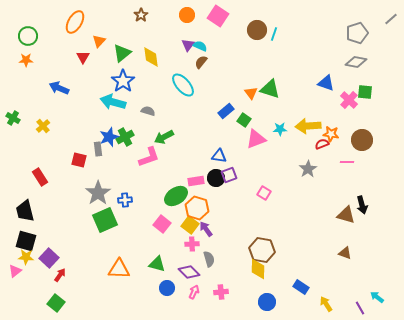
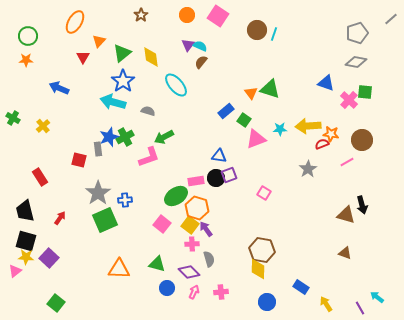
cyan ellipse at (183, 85): moved 7 px left
pink line at (347, 162): rotated 32 degrees counterclockwise
red arrow at (60, 275): moved 57 px up
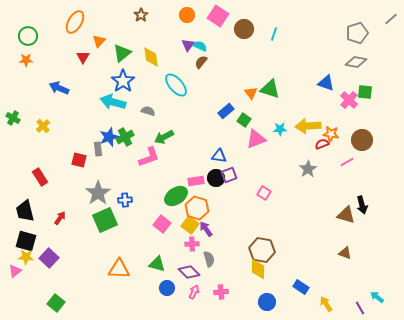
brown circle at (257, 30): moved 13 px left, 1 px up
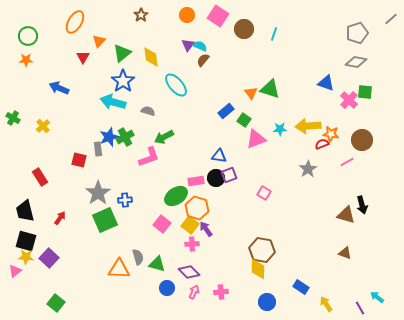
brown semicircle at (201, 62): moved 2 px right, 2 px up
gray semicircle at (209, 259): moved 71 px left, 2 px up
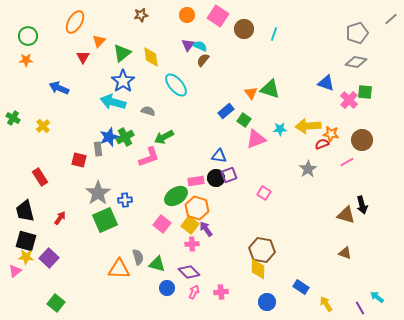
brown star at (141, 15): rotated 24 degrees clockwise
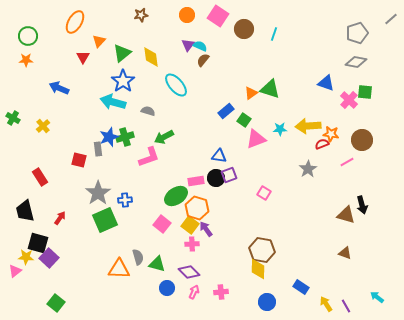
orange triangle at (251, 93): rotated 32 degrees clockwise
green cross at (125, 137): rotated 12 degrees clockwise
black square at (26, 241): moved 12 px right, 2 px down
purple line at (360, 308): moved 14 px left, 2 px up
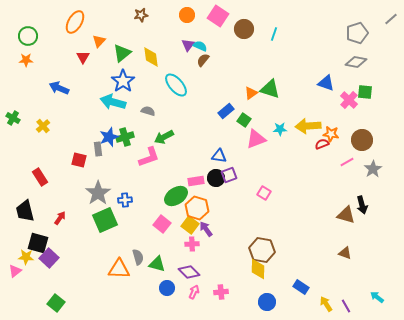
gray star at (308, 169): moved 65 px right
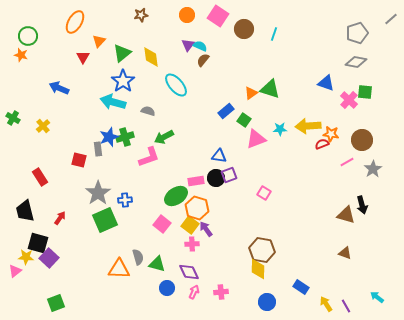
orange star at (26, 60): moved 5 px left, 5 px up; rotated 16 degrees clockwise
purple diamond at (189, 272): rotated 20 degrees clockwise
green square at (56, 303): rotated 30 degrees clockwise
